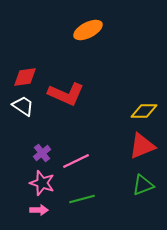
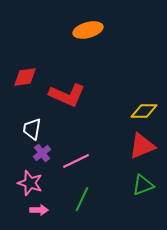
orange ellipse: rotated 12 degrees clockwise
red L-shape: moved 1 px right, 1 px down
white trapezoid: moved 9 px right, 23 px down; rotated 115 degrees counterclockwise
pink star: moved 12 px left
green line: rotated 50 degrees counterclockwise
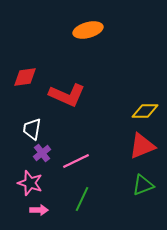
yellow diamond: moved 1 px right
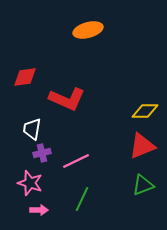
red L-shape: moved 4 px down
purple cross: rotated 24 degrees clockwise
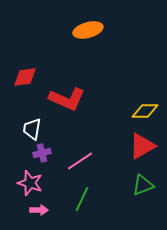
red triangle: rotated 8 degrees counterclockwise
pink line: moved 4 px right; rotated 8 degrees counterclockwise
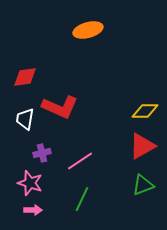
red L-shape: moved 7 px left, 8 px down
white trapezoid: moved 7 px left, 10 px up
pink arrow: moved 6 px left
